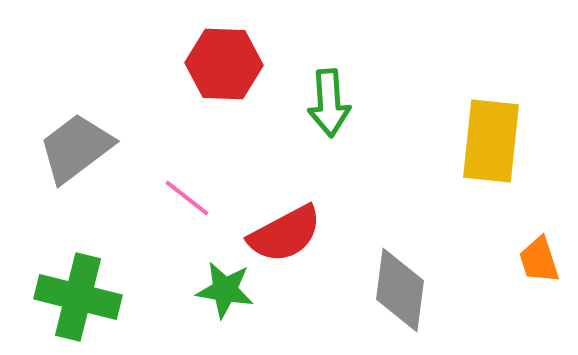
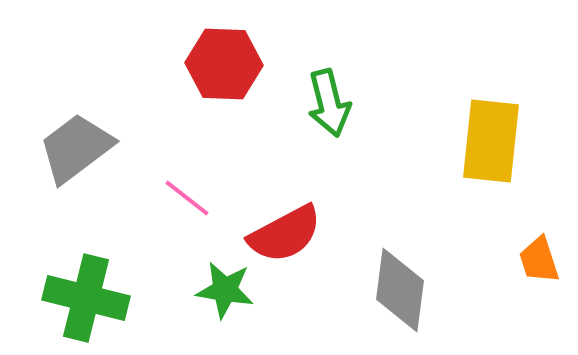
green arrow: rotated 10 degrees counterclockwise
green cross: moved 8 px right, 1 px down
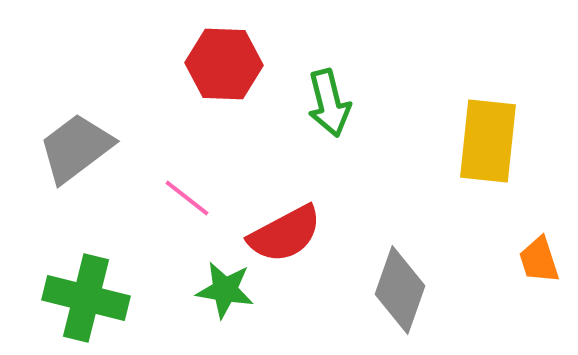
yellow rectangle: moved 3 px left
gray diamond: rotated 12 degrees clockwise
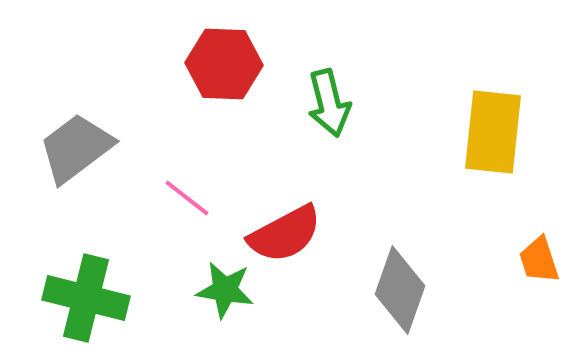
yellow rectangle: moved 5 px right, 9 px up
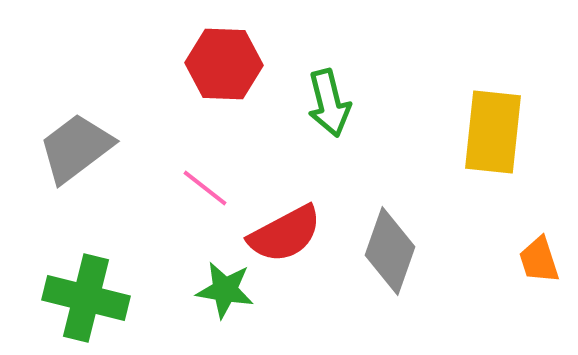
pink line: moved 18 px right, 10 px up
gray diamond: moved 10 px left, 39 px up
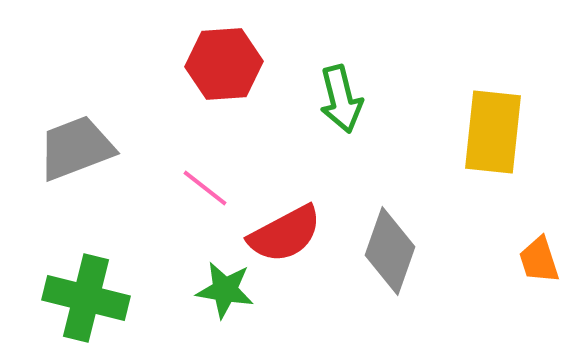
red hexagon: rotated 6 degrees counterclockwise
green arrow: moved 12 px right, 4 px up
gray trapezoid: rotated 16 degrees clockwise
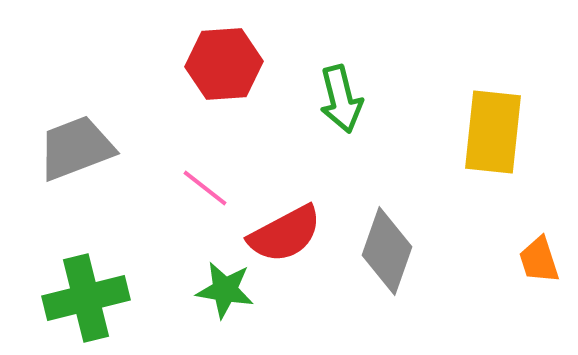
gray diamond: moved 3 px left
green cross: rotated 28 degrees counterclockwise
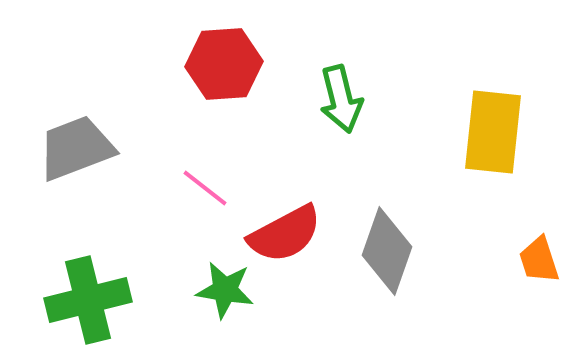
green cross: moved 2 px right, 2 px down
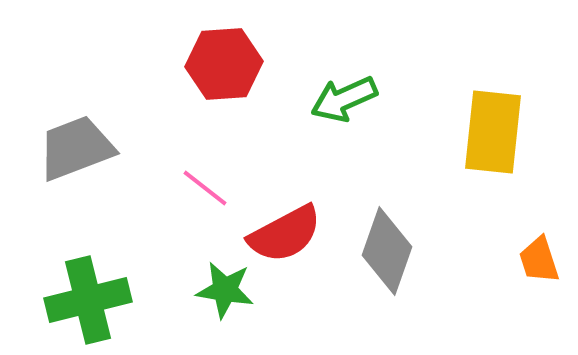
green arrow: moved 3 px right; rotated 80 degrees clockwise
